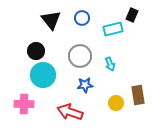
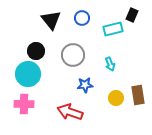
gray circle: moved 7 px left, 1 px up
cyan circle: moved 15 px left, 1 px up
yellow circle: moved 5 px up
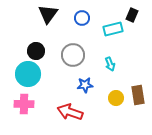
black triangle: moved 3 px left, 6 px up; rotated 15 degrees clockwise
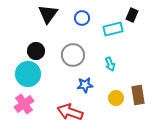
pink cross: rotated 36 degrees counterclockwise
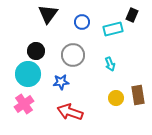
blue circle: moved 4 px down
blue star: moved 24 px left, 3 px up
